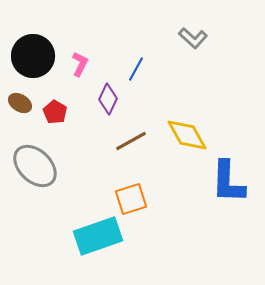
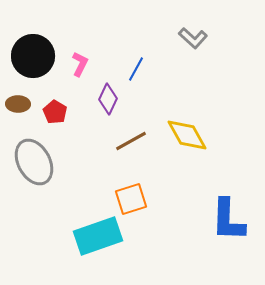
brown ellipse: moved 2 px left, 1 px down; rotated 30 degrees counterclockwise
gray ellipse: moved 1 px left, 4 px up; rotated 18 degrees clockwise
blue L-shape: moved 38 px down
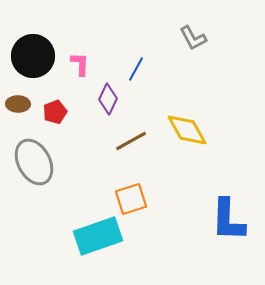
gray L-shape: rotated 20 degrees clockwise
pink L-shape: rotated 25 degrees counterclockwise
red pentagon: rotated 20 degrees clockwise
yellow diamond: moved 5 px up
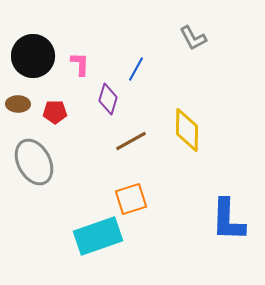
purple diamond: rotated 8 degrees counterclockwise
red pentagon: rotated 20 degrees clockwise
yellow diamond: rotated 30 degrees clockwise
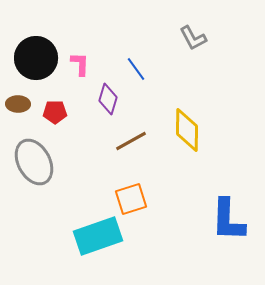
black circle: moved 3 px right, 2 px down
blue line: rotated 65 degrees counterclockwise
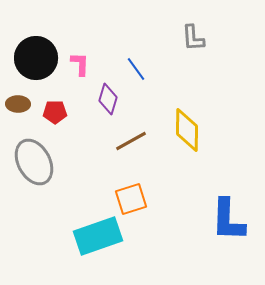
gray L-shape: rotated 24 degrees clockwise
